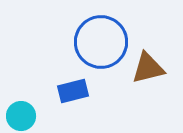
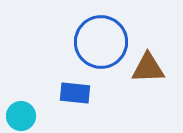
brown triangle: rotated 12 degrees clockwise
blue rectangle: moved 2 px right, 2 px down; rotated 20 degrees clockwise
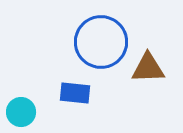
cyan circle: moved 4 px up
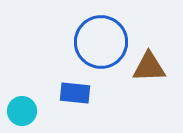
brown triangle: moved 1 px right, 1 px up
cyan circle: moved 1 px right, 1 px up
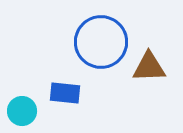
blue rectangle: moved 10 px left
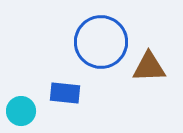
cyan circle: moved 1 px left
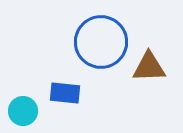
cyan circle: moved 2 px right
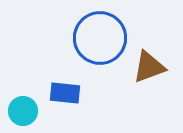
blue circle: moved 1 px left, 4 px up
brown triangle: rotated 18 degrees counterclockwise
